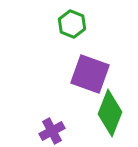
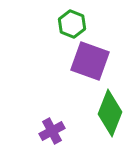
purple square: moved 13 px up
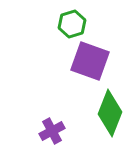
green hexagon: rotated 20 degrees clockwise
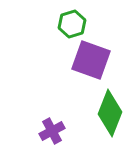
purple square: moved 1 px right, 1 px up
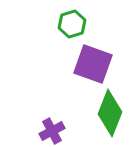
purple square: moved 2 px right, 4 px down
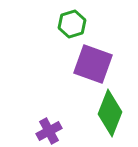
purple cross: moved 3 px left
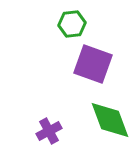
green hexagon: rotated 12 degrees clockwise
green diamond: moved 7 px down; rotated 42 degrees counterclockwise
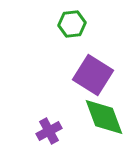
purple square: moved 11 px down; rotated 12 degrees clockwise
green diamond: moved 6 px left, 3 px up
